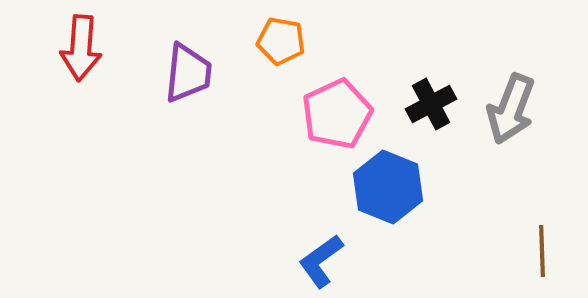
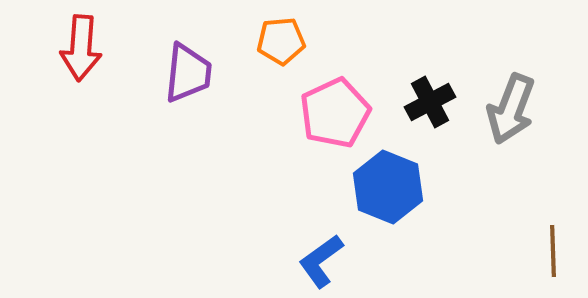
orange pentagon: rotated 15 degrees counterclockwise
black cross: moved 1 px left, 2 px up
pink pentagon: moved 2 px left, 1 px up
brown line: moved 11 px right
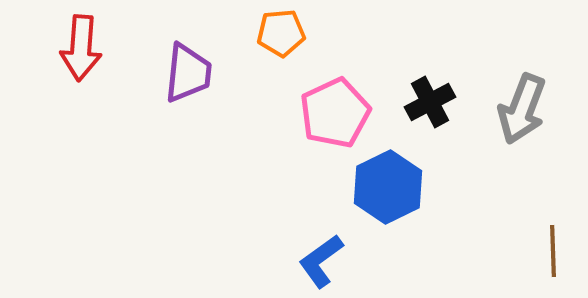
orange pentagon: moved 8 px up
gray arrow: moved 11 px right
blue hexagon: rotated 12 degrees clockwise
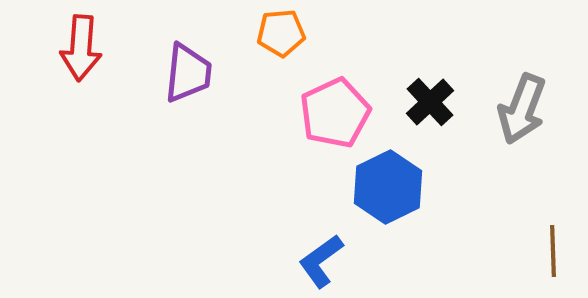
black cross: rotated 15 degrees counterclockwise
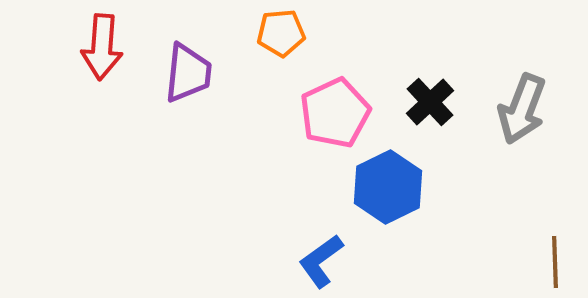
red arrow: moved 21 px right, 1 px up
brown line: moved 2 px right, 11 px down
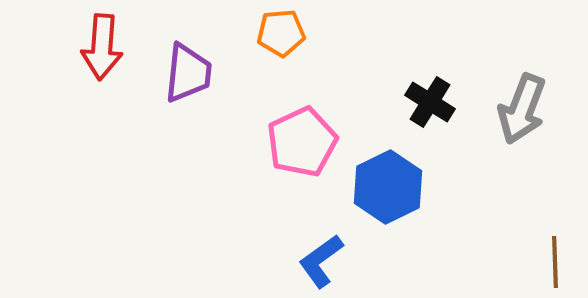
black cross: rotated 15 degrees counterclockwise
pink pentagon: moved 33 px left, 29 px down
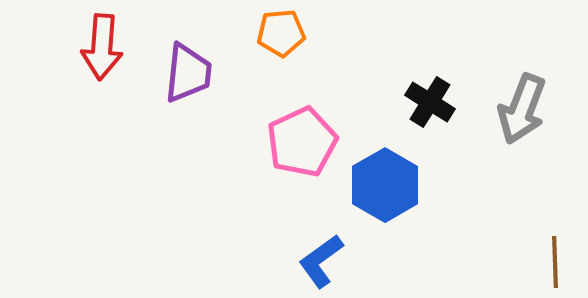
blue hexagon: moved 3 px left, 2 px up; rotated 4 degrees counterclockwise
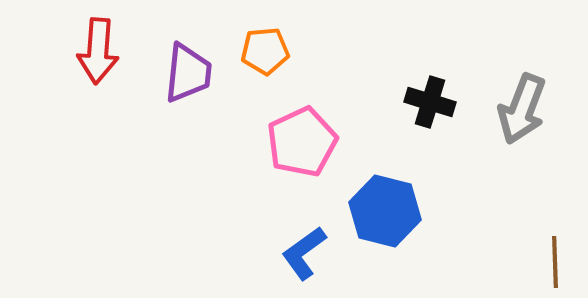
orange pentagon: moved 16 px left, 18 px down
red arrow: moved 4 px left, 4 px down
black cross: rotated 15 degrees counterclockwise
blue hexagon: moved 26 px down; rotated 16 degrees counterclockwise
blue L-shape: moved 17 px left, 8 px up
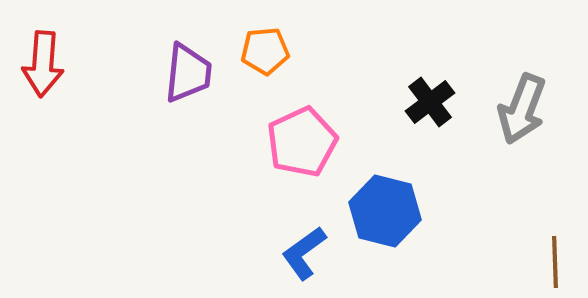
red arrow: moved 55 px left, 13 px down
black cross: rotated 36 degrees clockwise
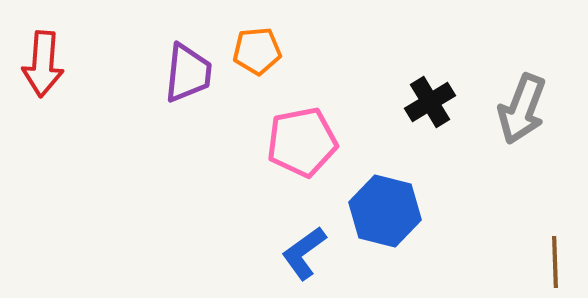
orange pentagon: moved 8 px left
black cross: rotated 6 degrees clockwise
pink pentagon: rotated 14 degrees clockwise
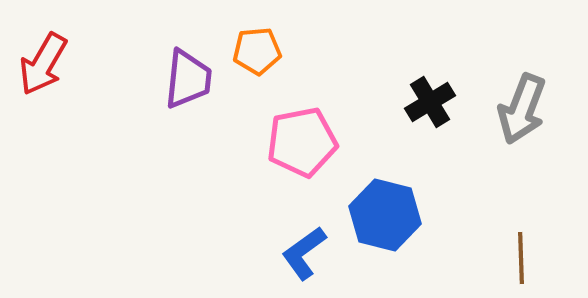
red arrow: rotated 26 degrees clockwise
purple trapezoid: moved 6 px down
blue hexagon: moved 4 px down
brown line: moved 34 px left, 4 px up
